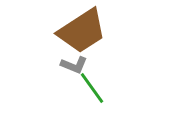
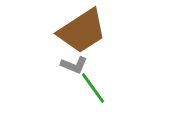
green line: moved 1 px right
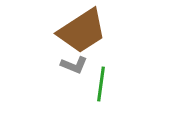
green line: moved 8 px right, 4 px up; rotated 44 degrees clockwise
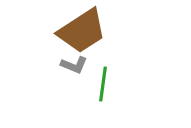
green line: moved 2 px right
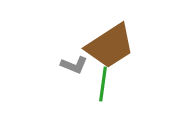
brown trapezoid: moved 28 px right, 15 px down
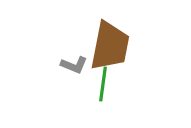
brown trapezoid: rotated 46 degrees counterclockwise
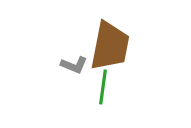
green line: moved 3 px down
